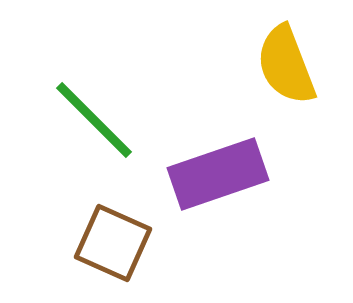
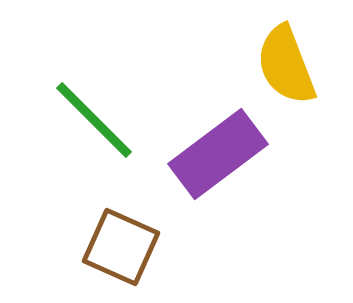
purple rectangle: moved 20 px up; rotated 18 degrees counterclockwise
brown square: moved 8 px right, 4 px down
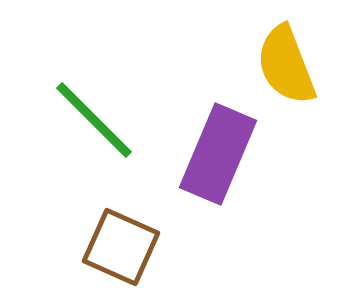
purple rectangle: rotated 30 degrees counterclockwise
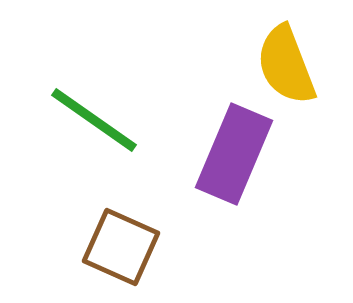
green line: rotated 10 degrees counterclockwise
purple rectangle: moved 16 px right
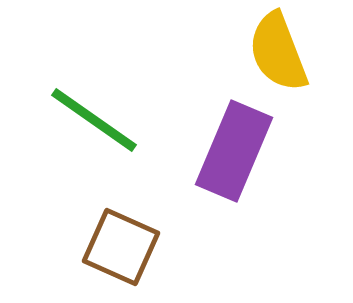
yellow semicircle: moved 8 px left, 13 px up
purple rectangle: moved 3 px up
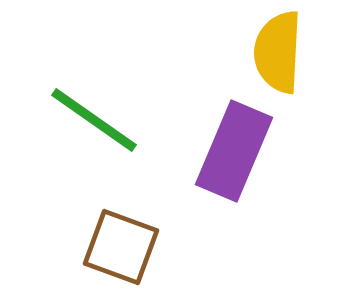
yellow semicircle: rotated 24 degrees clockwise
brown square: rotated 4 degrees counterclockwise
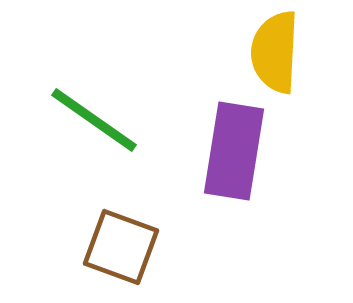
yellow semicircle: moved 3 px left
purple rectangle: rotated 14 degrees counterclockwise
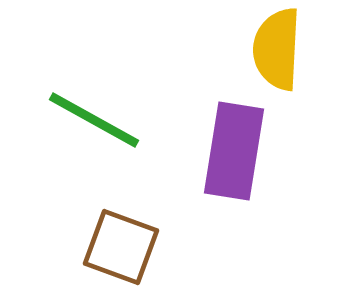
yellow semicircle: moved 2 px right, 3 px up
green line: rotated 6 degrees counterclockwise
